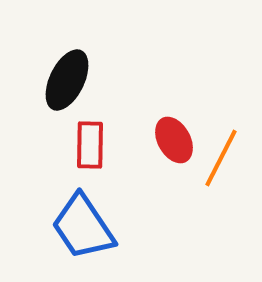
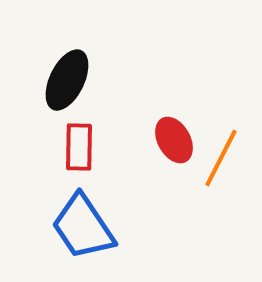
red rectangle: moved 11 px left, 2 px down
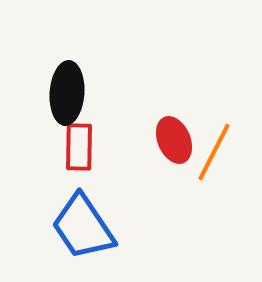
black ellipse: moved 13 px down; rotated 22 degrees counterclockwise
red ellipse: rotated 6 degrees clockwise
orange line: moved 7 px left, 6 px up
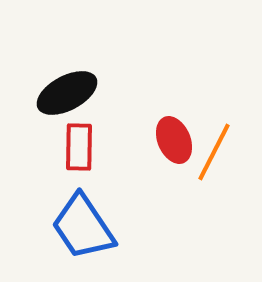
black ellipse: rotated 58 degrees clockwise
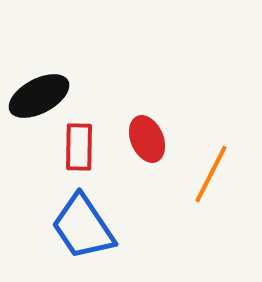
black ellipse: moved 28 px left, 3 px down
red ellipse: moved 27 px left, 1 px up
orange line: moved 3 px left, 22 px down
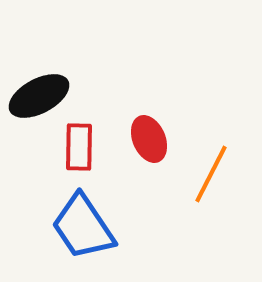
red ellipse: moved 2 px right
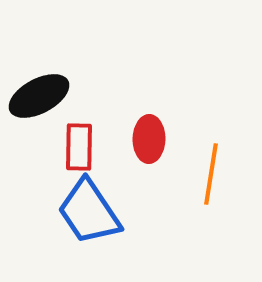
red ellipse: rotated 24 degrees clockwise
orange line: rotated 18 degrees counterclockwise
blue trapezoid: moved 6 px right, 15 px up
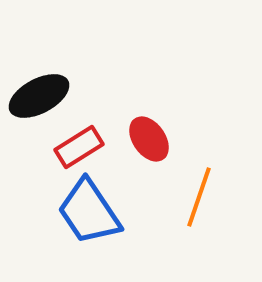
red ellipse: rotated 36 degrees counterclockwise
red rectangle: rotated 57 degrees clockwise
orange line: moved 12 px left, 23 px down; rotated 10 degrees clockwise
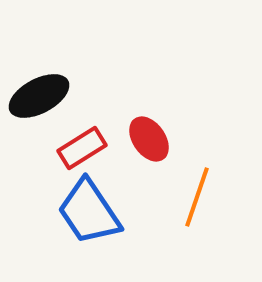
red rectangle: moved 3 px right, 1 px down
orange line: moved 2 px left
